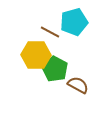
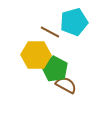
brown semicircle: moved 12 px left
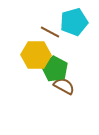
brown semicircle: moved 2 px left, 1 px down
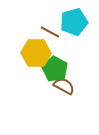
yellow hexagon: moved 2 px up
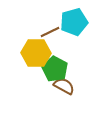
brown line: rotated 54 degrees counterclockwise
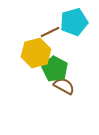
yellow hexagon: rotated 16 degrees counterclockwise
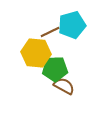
cyan pentagon: moved 2 px left, 3 px down
yellow hexagon: rotated 20 degrees clockwise
green pentagon: rotated 30 degrees counterclockwise
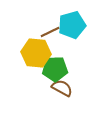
brown semicircle: moved 2 px left, 2 px down
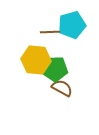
brown line: rotated 24 degrees clockwise
yellow hexagon: moved 7 px down
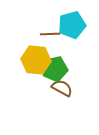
brown line: moved 2 px down
green pentagon: rotated 10 degrees counterclockwise
